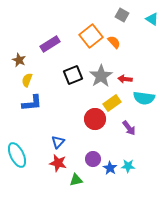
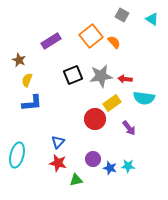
purple rectangle: moved 1 px right, 3 px up
gray star: rotated 25 degrees clockwise
cyan ellipse: rotated 40 degrees clockwise
blue star: rotated 16 degrees counterclockwise
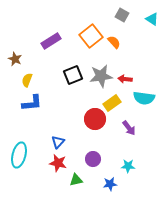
brown star: moved 4 px left, 1 px up
cyan ellipse: moved 2 px right
blue star: moved 16 px down; rotated 24 degrees counterclockwise
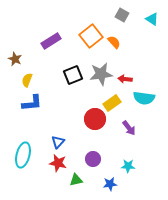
gray star: moved 2 px up
cyan ellipse: moved 4 px right
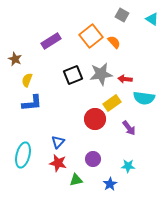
blue star: rotated 24 degrees counterclockwise
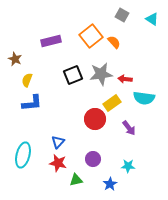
purple rectangle: rotated 18 degrees clockwise
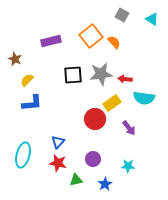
black square: rotated 18 degrees clockwise
yellow semicircle: rotated 24 degrees clockwise
blue star: moved 5 px left
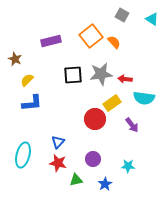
purple arrow: moved 3 px right, 3 px up
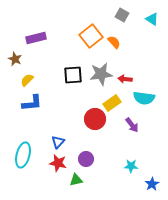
purple rectangle: moved 15 px left, 3 px up
purple circle: moved 7 px left
cyan star: moved 3 px right
blue star: moved 47 px right
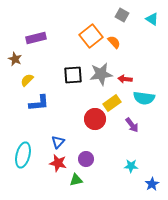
blue L-shape: moved 7 px right
